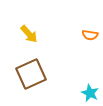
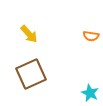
orange semicircle: moved 1 px right, 1 px down
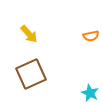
orange semicircle: rotated 21 degrees counterclockwise
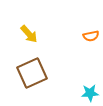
brown square: moved 1 px right, 1 px up
cyan star: rotated 30 degrees counterclockwise
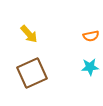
cyan star: moved 26 px up
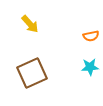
yellow arrow: moved 1 px right, 10 px up
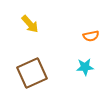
cyan star: moved 5 px left
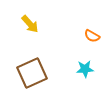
orange semicircle: moved 1 px right; rotated 42 degrees clockwise
cyan star: moved 2 px down
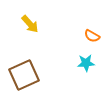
cyan star: moved 1 px right, 6 px up
brown square: moved 8 px left, 2 px down
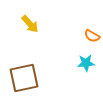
brown square: moved 3 px down; rotated 12 degrees clockwise
